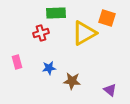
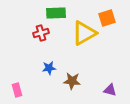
orange square: rotated 36 degrees counterclockwise
pink rectangle: moved 28 px down
purple triangle: rotated 24 degrees counterclockwise
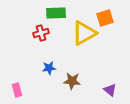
orange square: moved 2 px left
purple triangle: rotated 24 degrees clockwise
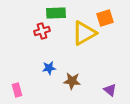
red cross: moved 1 px right, 2 px up
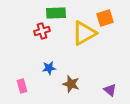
brown star: moved 1 px left, 3 px down; rotated 12 degrees clockwise
pink rectangle: moved 5 px right, 4 px up
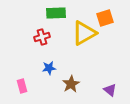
red cross: moved 6 px down
brown star: rotated 24 degrees clockwise
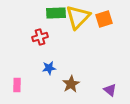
orange square: moved 1 px left, 1 px down
yellow triangle: moved 6 px left, 16 px up; rotated 16 degrees counterclockwise
red cross: moved 2 px left
pink rectangle: moved 5 px left, 1 px up; rotated 16 degrees clockwise
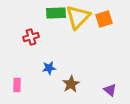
red cross: moved 9 px left
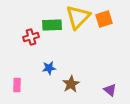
green rectangle: moved 4 px left, 12 px down
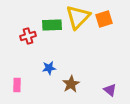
red cross: moved 3 px left, 1 px up
